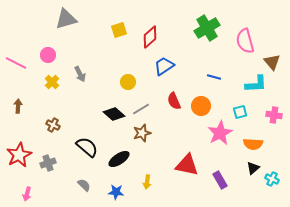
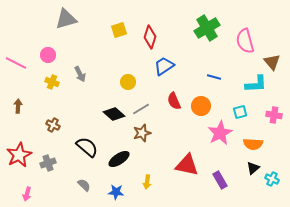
red diamond: rotated 30 degrees counterclockwise
yellow cross: rotated 24 degrees counterclockwise
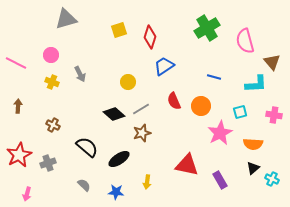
pink circle: moved 3 px right
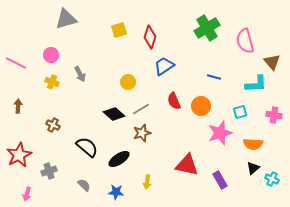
pink star: rotated 10 degrees clockwise
gray cross: moved 1 px right, 8 px down
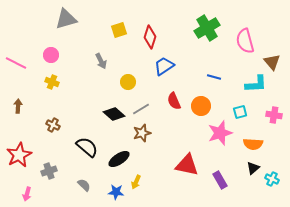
gray arrow: moved 21 px right, 13 px up
yellow arrow: moved 11 px left; rotated 16 degrees clockwise
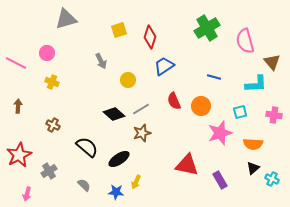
pink circle: moved 4 px left, 2 px up
yellow circle: moved 2 px up
gray cross: rotated 14 degrees counterclockwise
